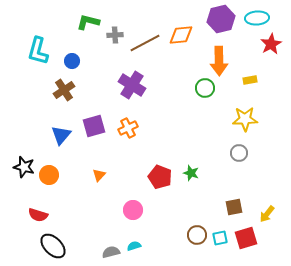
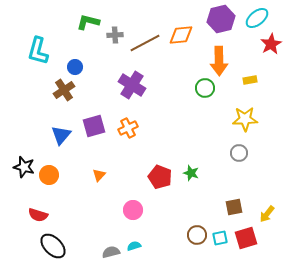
cyan ellipse: rotated 35 degrees counterclockwise
blue circle: moved 3 px right, 6 px down
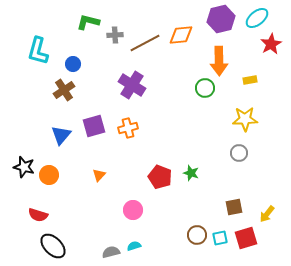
blue circle: moved 2 px left, 3 px up
orange cross: rotated 12 degrees clockwise
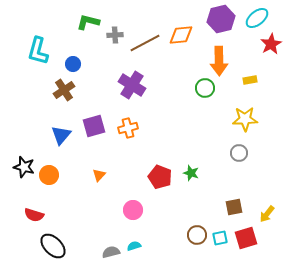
red semicircle: moved 4 px left
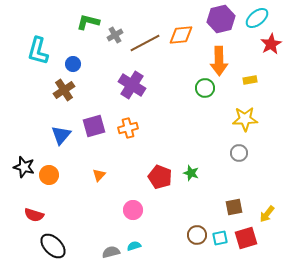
gray cross: rotated 28 degrees counterclockwise
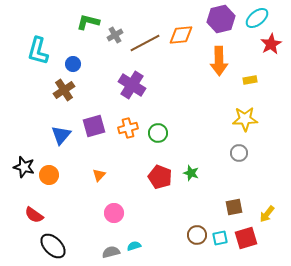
green circle: moved 47 px left, 45 px down
pink circle: moved 19 px left, 3 px down
red semicircle: rotated 18 degrees clockwise
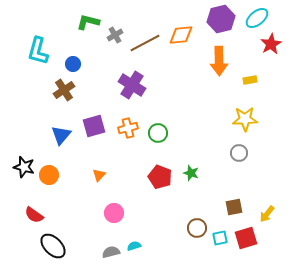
brown circle: moved 7 px up
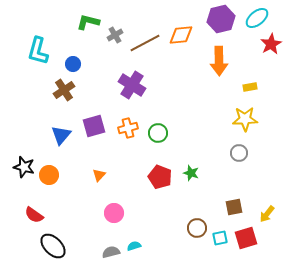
yellow rectangle: moved 7 px down
